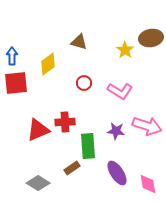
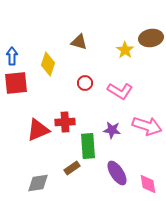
yellow diamond: rotated 35 degrees counterclockwise
red circle: moved 1 px right
purple star: moved 4 px left, 1 px up
gray diamond: rotated 40 degrees counterclockwise
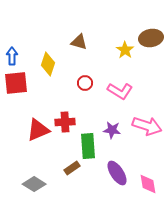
gray diamond: moved 4 px left, 1 px down; rotated 40 degrees clockwise
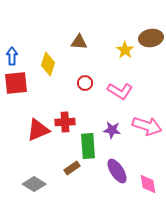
brown triangle: rotated 12 degrees counterclockwise
purple ellipse: moved 2 px up
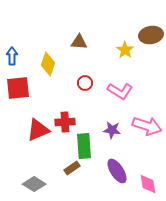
brown ellipse: moved 3 px up
red square: moved 2 px right, 5 px down
green rectangle: moved 4 px left
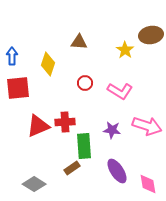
red triangle: moved 4 px up
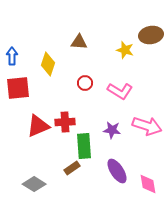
yellow star: rotated 18 degrees counterclockwise
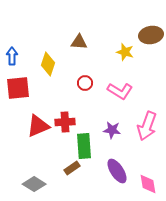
yellow star: moved 2 px down
pink arrow: rotated 92 degrees clockwise
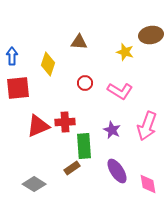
purple star: rotated 18 degrees clockwise
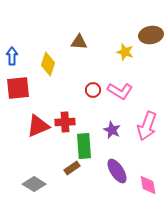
red circle: moved 8 px right, 7 px down
pink diamond: moved 1 px down
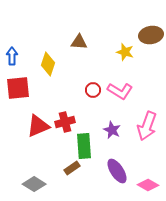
red cross: rotated 12 degrees counterclockwise
pink diamond: rotated 50 degrees counterclockwise
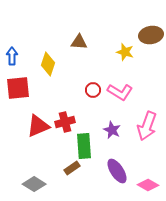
pink L-shape: moved 1 px down
